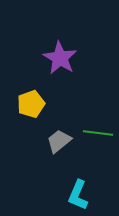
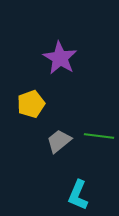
green line: moved 1 px right, 3 px down
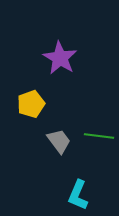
gray trapezoid: rotated 92 degrees clockwise
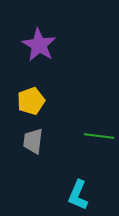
purple star: moved 21 px left, 13 px up
yellow pentagon: moved 3 px up
gray trapezoid: moved 26 px left; rotated 136 degrees counterclockwise
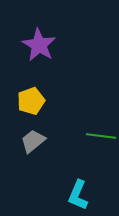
green line: moved 2 px right
gray trapezoid: rotated 44 degrees clockwise
